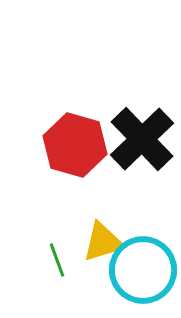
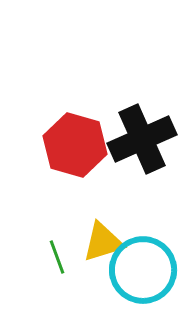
black cross: rotated 20 degrees clockwise
green line: moved 3 px up
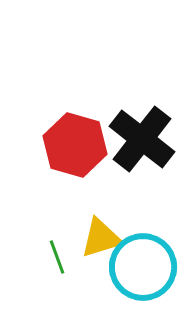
black cross: rotated 28 degrees counterclockwise
yellow triangle: moved 2 px left, 4 px up
cyan circle: moved 3 px up
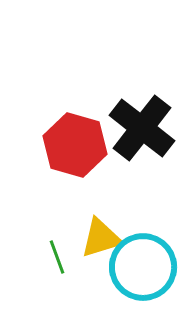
black cross: moved 11 px up
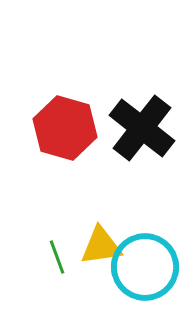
red hexagon: moved 10 px left, 17 px up
yellow triangle: moved 8 px down; rotated 9 degrees clockwise
cyan circle: moved 2 px right
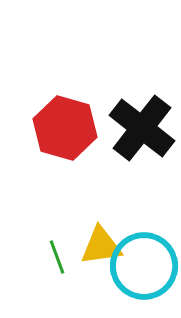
cyan circle: moved 1 px left, 1 px up
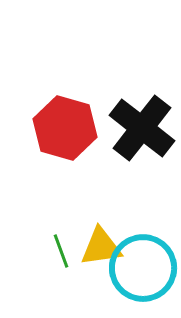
yellow triangle: moved 1 px down
green line: moved 4 px right, 6 px up
cyan circle: moved 1 px left, 2 px down
